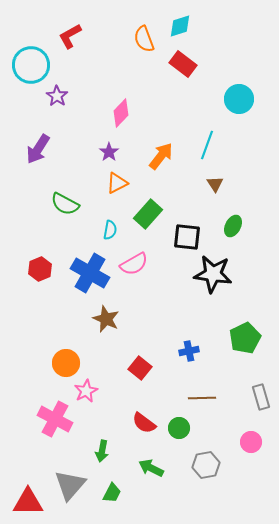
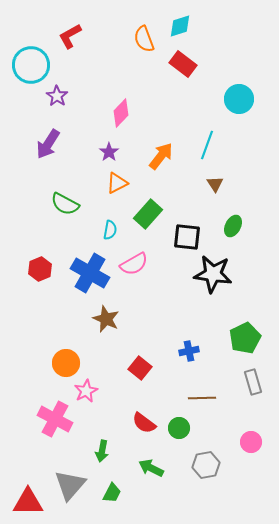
purple arrow at (38, 149): moved 10 px right, 5 px up
gray rectangle at (261, 397): moved 8 px left, 15 px up
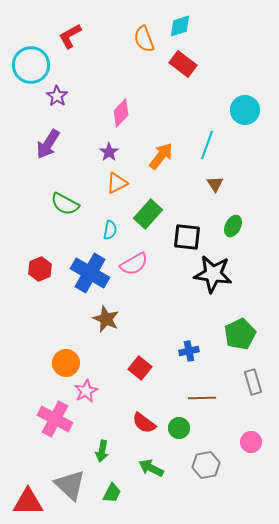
cyan circle at (239, 99): moved 6 px right, 11 px down
green pentagon at (245, 338): moved 5 px left, 4 px up
gray triangle at (70, 485): rotated 28 degrees counterclockwise
